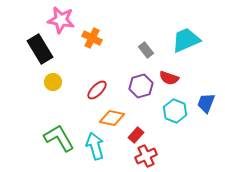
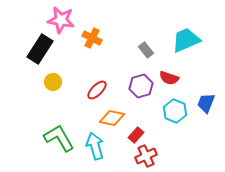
black rectangle: rotated 64 degrees clockwise
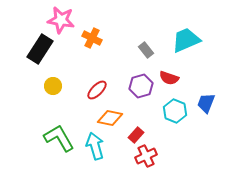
yellow circle: moved 4 px down
orange diamond: moved 2 px left
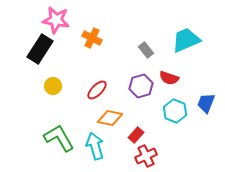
pink star: moved 5 px left
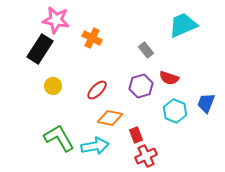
cyan trapezoid: moved 3 px left, 15 px up
red rectangle: rotated 63 degrees counterclockwise
cyan arrow: rotated 96 degrees clockwise
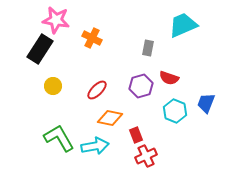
gray rectangle: moved 2 px right, 2 px up; rotated 49 degrees clockwise
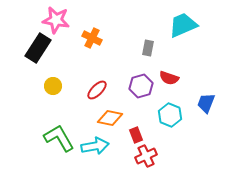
black rectangle: moved 2 px left, 1 px up
cyan hexagon: moved 5 px left, 4 px down
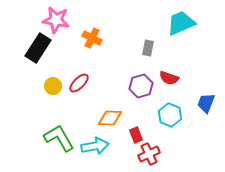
cyan trapezoid: moved 2 px left, 2 px up
red ellipse: moved 18 px left, 7 px up
orange diamond: rotated 10 degrees counterclockwise
red cross: moved 3 px right, 2 px up
